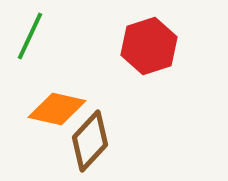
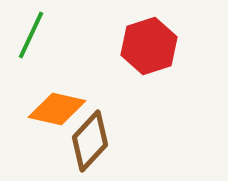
green line: moved 1 px right, 1 px up
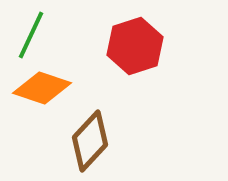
red hexagon: moved 14 px left
orange diamond: moved 15 px left, 21 px up; rotated 6 degrees clockwise
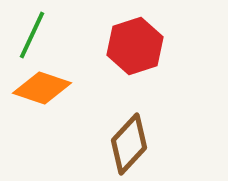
green line: moved 1 px right
brown diamond: moved 39 px right, 3 px down
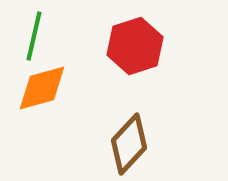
green line: moved 2 px right, 1 px down; rotated 12 degrees counterclockwise
orange diamond: rotated 34 degrees counterclockwise
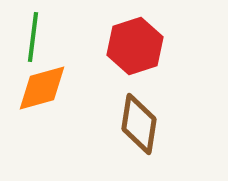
green line: moved 1 px left, 1 px down; rotated 6 degrees counterclockwise
brown diamond: moved 10 px right, 20 px up; rotated 34 degrees counterclockwise
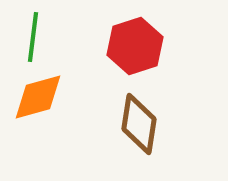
orange diamond: moved 4 px left, 9 px down
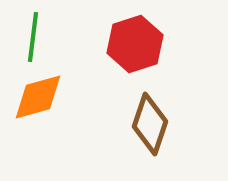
red hexagon: moved 2 px up
brown diamond: moved 11 px right; rotated 10 degrees clockwise
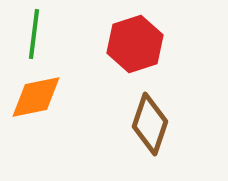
green line: moved 1 px right, 3 px up
orange diamond: moved 2 px left; rotated 4 degrees clockwise
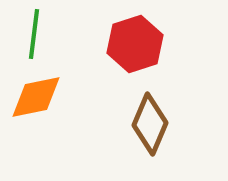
brown diamond: rotated 4 degrees clockwise
